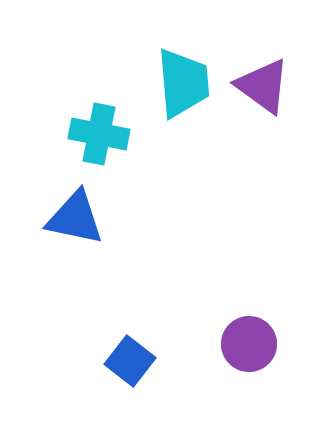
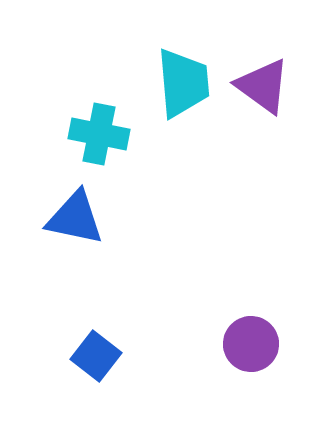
purple circle: moved 2 px right
blue square: moved 34 px left, 5 px up
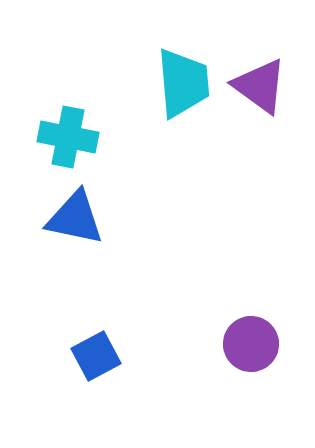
purple triangle: moved 3 px left
cyan cross: moved 31 px left, 3 px down
blue square: rotated 24 degrees clockwise
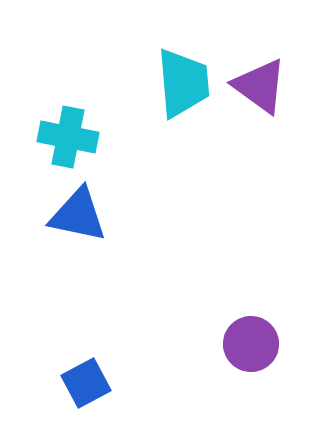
blue triangle: moved 3 px right, 3 px up
blue square: moved 10 px left, 27 px down
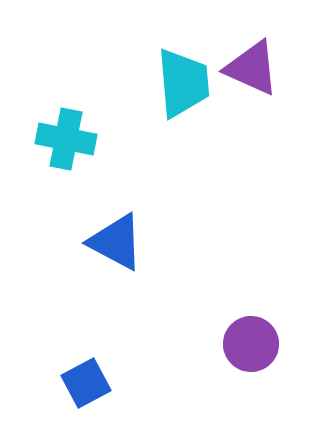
purple triangle: moved 8 px left, 18 px up; rotated 12 degrees counterclockwise
cyan cross: moved 2 px left, 2 px down
blue triangle: moved 38 px right, 27 px down; rotated 16 degrees clockwise
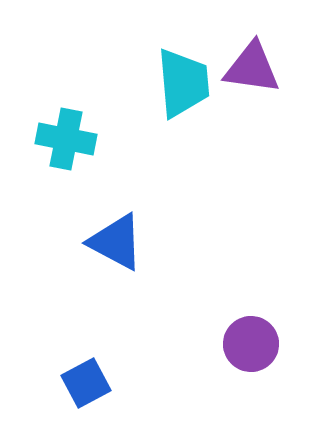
purple triangle: rotated 16 degrees counterclockwise
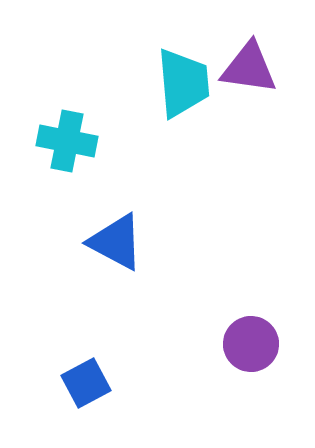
purple triangle: moved 3 px left
cyan cross: moved 1 px right, 2 px down
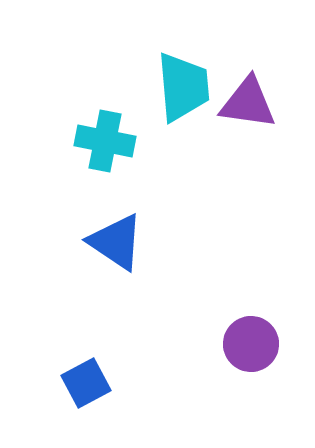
purple triangle: moved 1 px left, 35 px down
cyan trapezoid: moved 4 px down
cyan cross: moved 38 px right
blue triangle: rotated 6 degrees clockwise
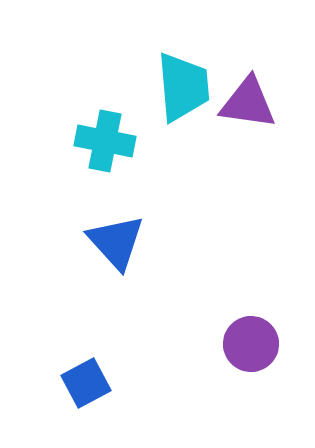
blue triangle: rotated 14 degrees clockwise
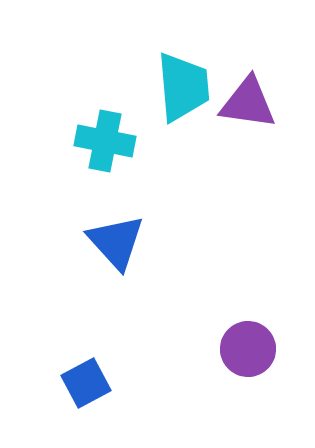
purple circle: moved 3 px left, 5 px down
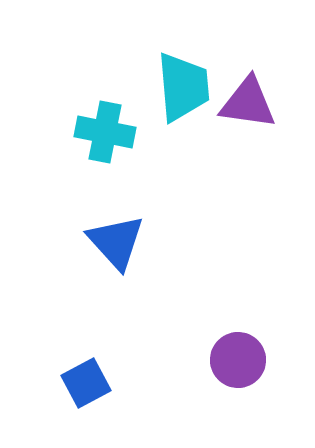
cyan cross: moved 9 px up
purple circle: moved 10 px left, 11 px down
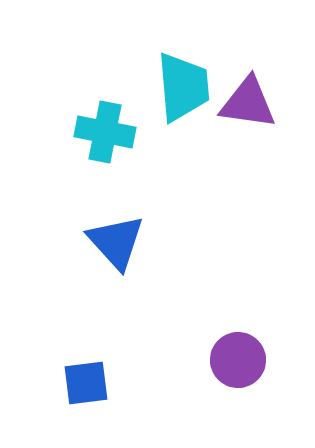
blue square: rotated 21 degrees clockwise
